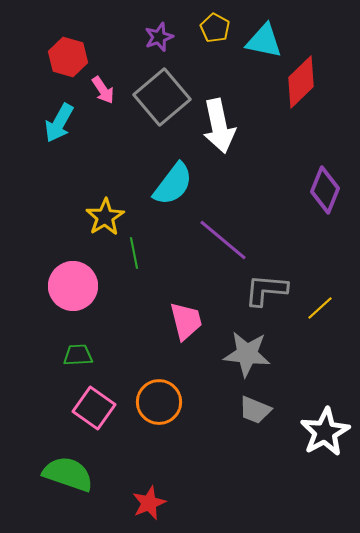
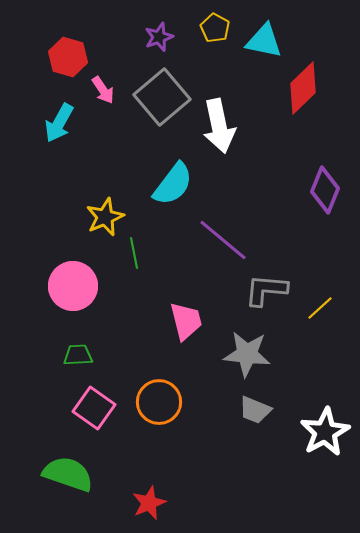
red diamond: moved 2 px right, 6 px down
yellow star: rotated 9 degrees clockwise
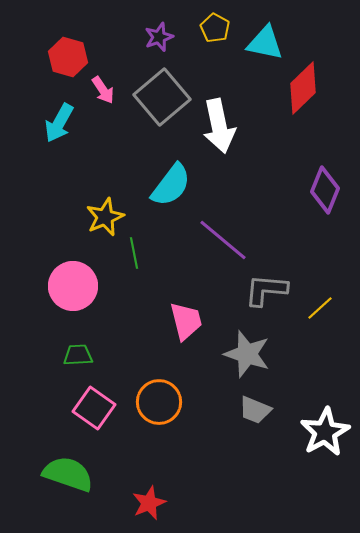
cyan triangle: moved 1 px right, 2 px down
cyan semicircle: moved 2 px left, 1 px down
gray star: rotated 12 degrees clockwise
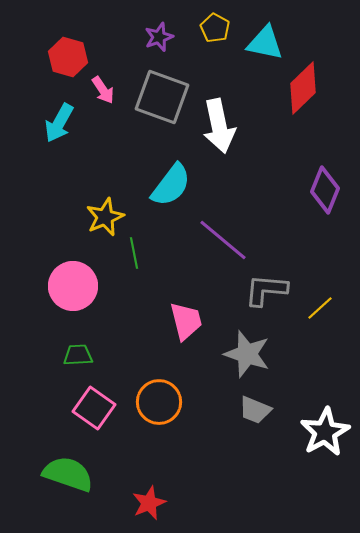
gray square: rotated 30 degrees counterclockwise
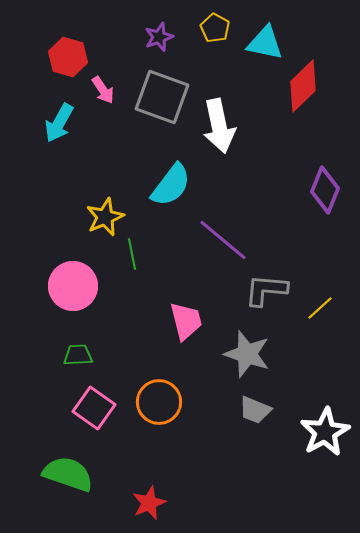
red diamond: moved 2 px up
green line: moved 2 px left, 1 px down
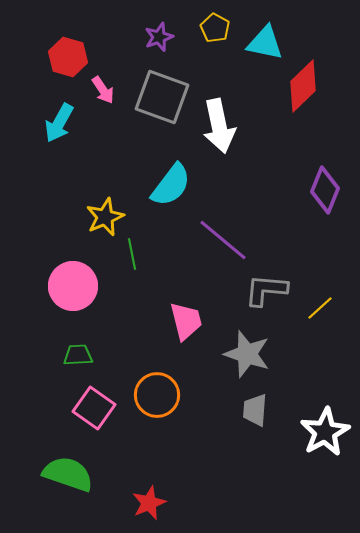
orange circle: moved 2 px left, 7 px up
gray trapezoid: rotated 72 degrees clockwise
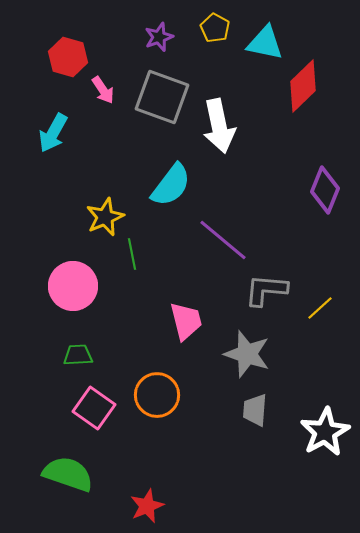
cyan arrow: moved 6 px left, 10 px down
red star: moved 2 px left, 3 px down
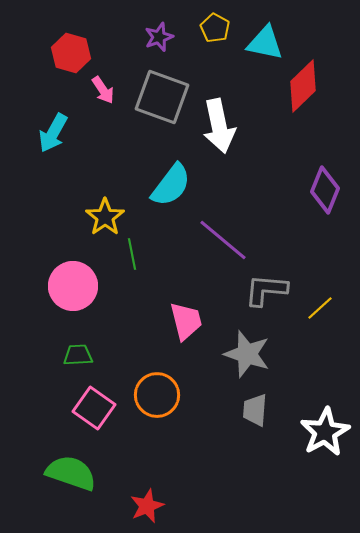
red hexagon: moved 3 px right, 4 px up
yellow star: rotated 12 degrees counterclockwise
green semicircle: moved 3 px right, 1 px up
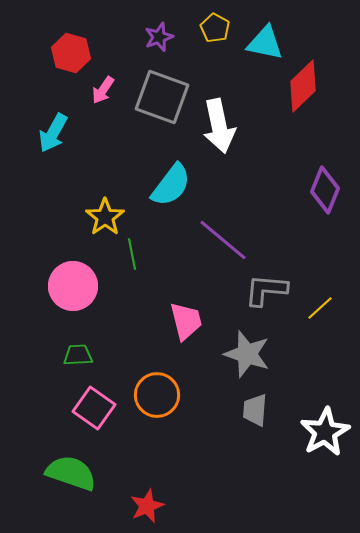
pink arrow: rotated 68 degrees clockwise
